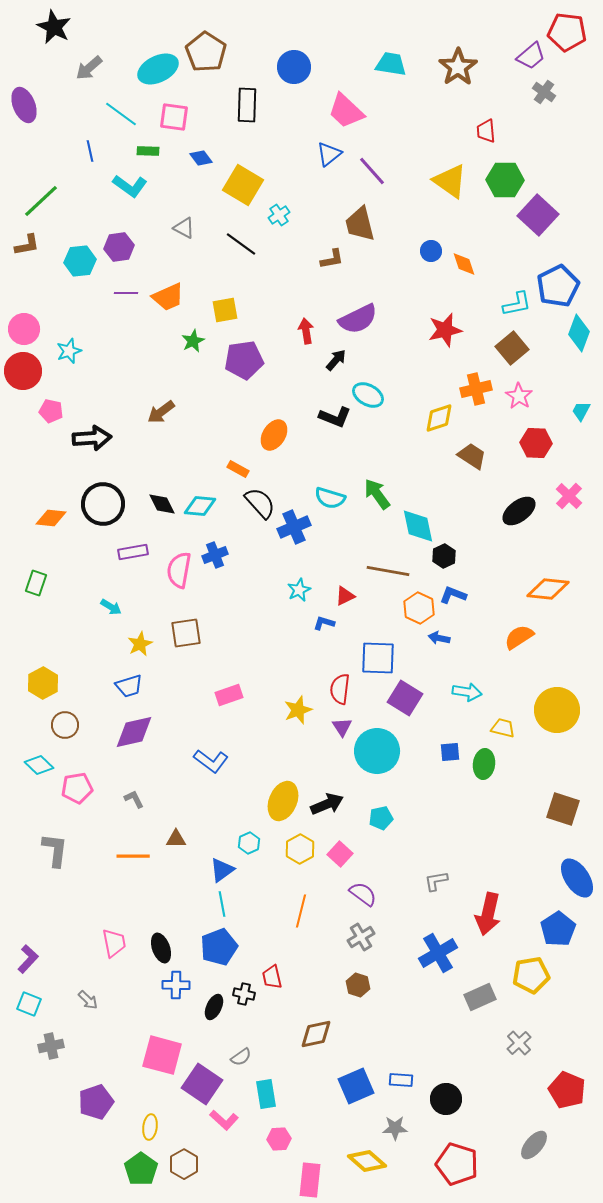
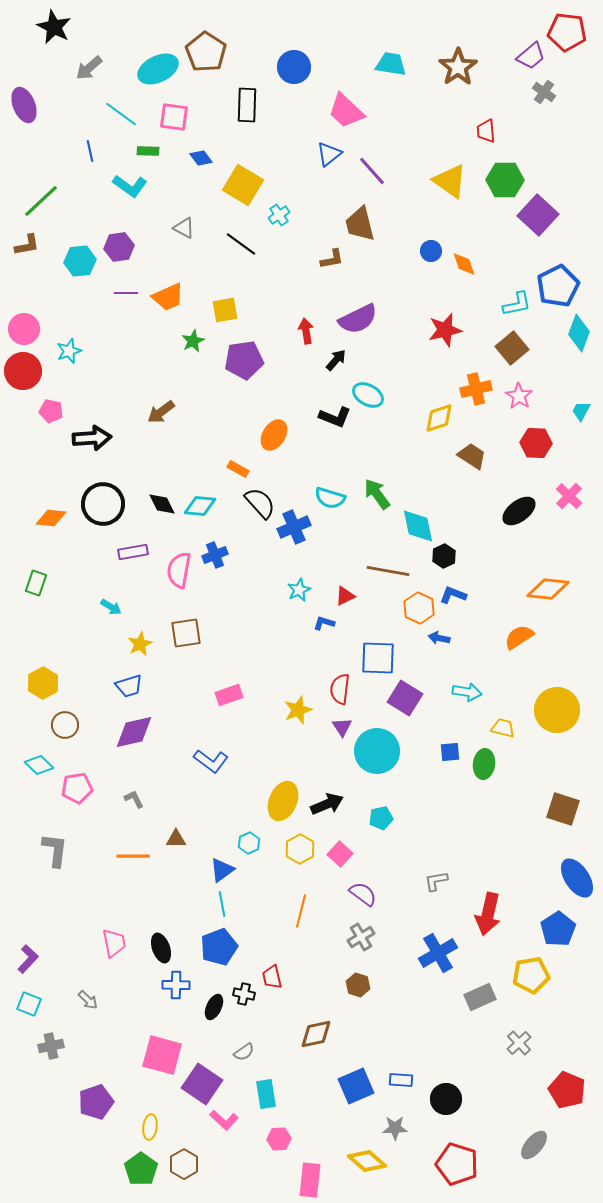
gray semicircle at (241, 1057): moved 3 px right, 5 px up
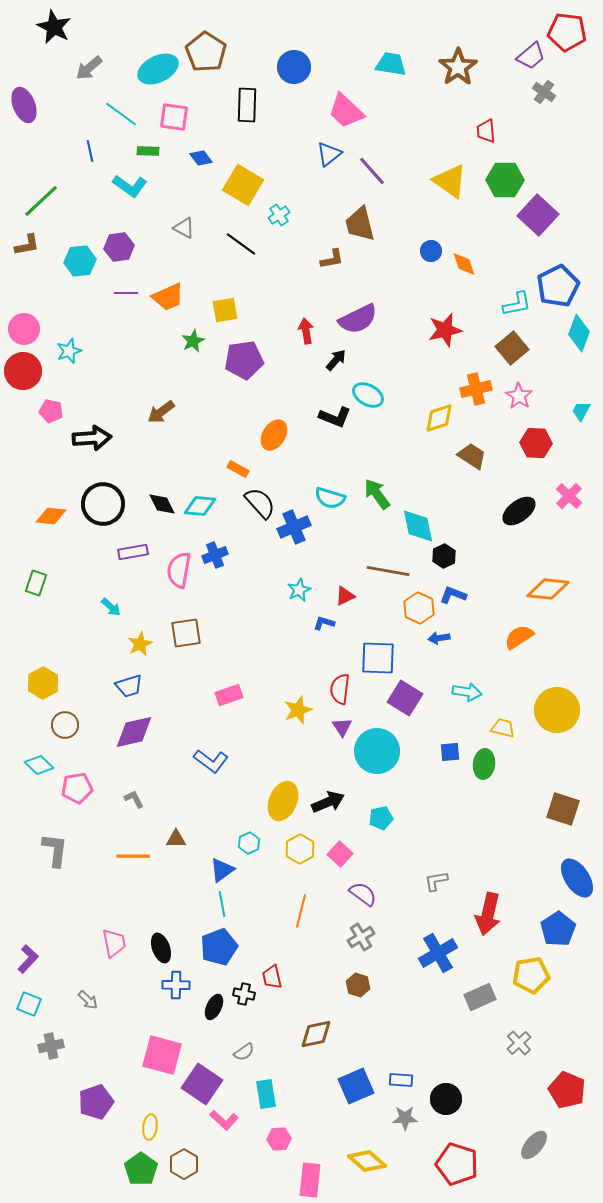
orange diamond at (51, 518): moved 2 px up
cyan arrow at (111, 607): rotated 10 degrees clockwise
blue arrow at (439, 638): rotated 20 degrees counterclockwise
black arrow at (327, 804): moved 1 px right, 2 px up
gray star at (395, 1128): moved 10 px right, 10 px up
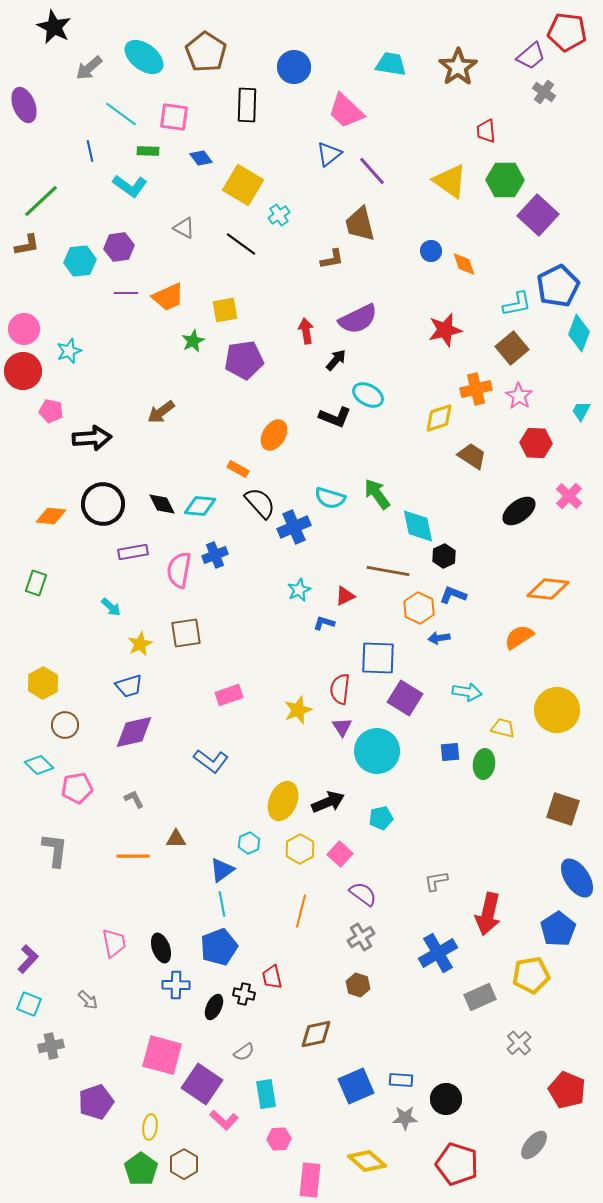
cyan ellipse at (158, 69): moved 14 px left, 12 px up; rotated 63 degrees clockwise
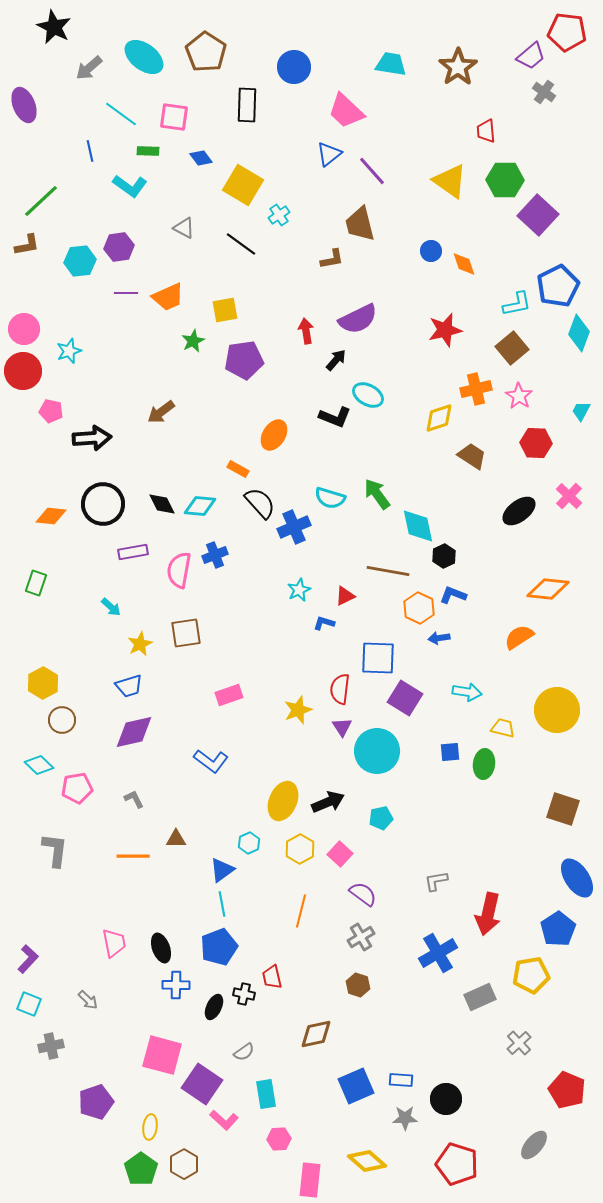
brown circle at (65, 725): moved 3 px left, 5 px up
